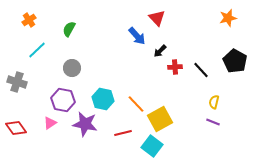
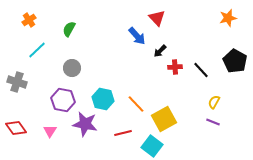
yellow semicircle: rotated 16 degrees clockwise
yellow square: moved 4 px right
pink triangle: moved 8 px down; rotated 24 degrees counterclockwise
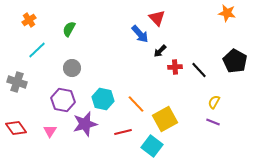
orange star: moved 1 px left, 5 px up; rotated 24 degrees clockwise
blue arrow: moved 3 px right, 2 px up
black line: moved 2 px left
yellow square: moved 1 px right
purple star: rotated 25 degrees counterclockwise
red line: moved 1 px up
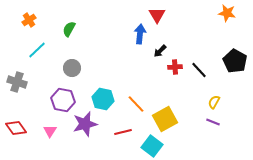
red triangle: moved 3 px up; rotated 12 degrees clockwise
blue arrow: rotated 132 degrees counterclockwise
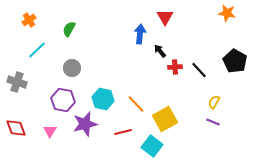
red triangle: moved 8 px right, 2 px down
black arrow: rotated 96 degrees clockwise
red diamond: rotated 15 degrees clockwise
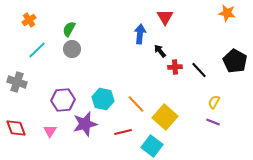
gray circle: moved 19 px up
purple hexagon: rotated 15 degrees counterclockwise
yellow square: moved 2 px up; rotated 20 degrees counterclockwise
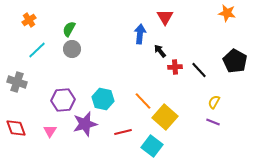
orange line: moved 7 px right, 3 px up
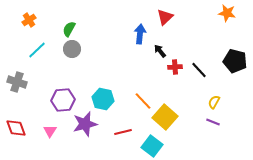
red triangle: rotated 18 degrees clockwise
black pentagon: rotated 15 degrees counterclockwise
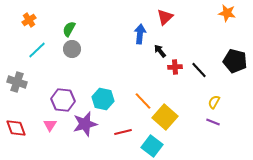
purple hexagon: rotated 10 degrees clockwise
pink triangle: moved 6 px up
